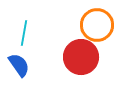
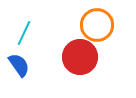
cyan line: rotated 15 degrees clockwise
red circle: moved 1 px left
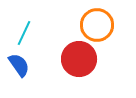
red circle: moved 1 px left, 2 px down
